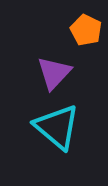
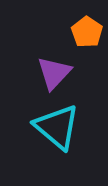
orange pentagon: moved 1 px right, 2 px down; rotated 8 degrees clockwise
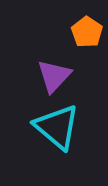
purple triangle: moved 3 px down
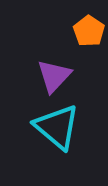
orange pentagon: moved 2 px right, 1 px up
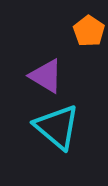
purple triangle: moved 8 px left; rotated 42 degrees counterclockwise
